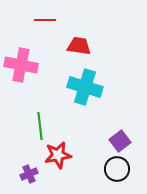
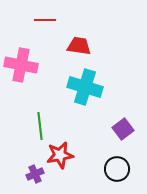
purple square: moved 3 px right, 12 px up
red star: moved 2 px right
purple cross: moved 6 px right
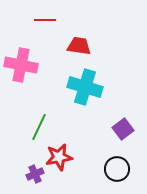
green line: moved 1 px left, 1 px down; rotated 32 degrees clockwise
red star: moved 1 px left, 2 px down
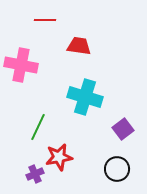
cyan cross: moved 10 px down
green line: moved 1 px left
